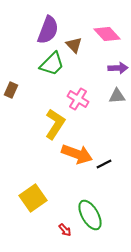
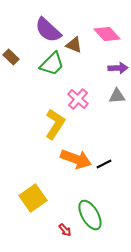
purple semicircle: rotated 112 degrees clockwise
brown triangle: rotated 24 degrees counterclockwise
brown rectangle: moved 33 px up; rotated 70 degrees counterclockwise
pink cross: rotated 10 degrees clockwise
orange arrow: moved 1 px left, 5 px down
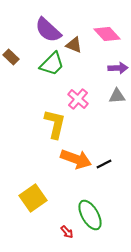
yellow L-shape: rotated 20 degrees counterclockwise
red arrow: moved 2 px right, 2 px down
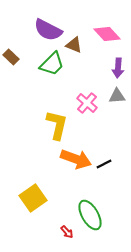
purple semicircle: rotated 16 degrees counterclockwise
purple arrow: rotated 96 degrees clockwise
pink cross: moved 9 px right, 4 px down
yellow L-shape: moved 2 px right, 1 px down
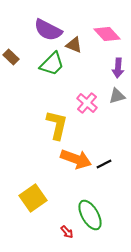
gray triangle: rotated 12 degrees counterclockwise
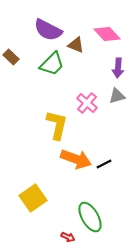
brown triangle: moved 2 px right
green ellipse: moved 2 px down
red arrow: moved 1 px right, 5 px down; rotated 24 degrees counterclockwise
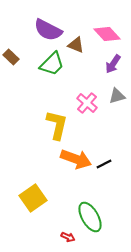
purple arrow: moved 5 px left, 4 px up; rotated 30 degrees clockwise
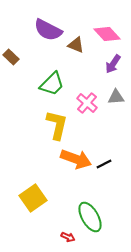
green trapezoid: moved 20 px down
gray triangle: moved 1 px left, 1 px down; rotated 12 degrees clockwise
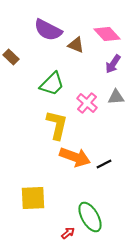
orange arrow: moved 1 px left, 2 px up
yellow square: rotated 32 degrees clockwise
red arrow: moved 4 px up; rotated 64 degrees counterclockwise
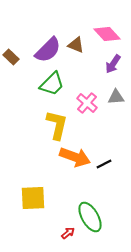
purple semicircle: moved 20 px down; rotated 72 degrees counterclockwise
